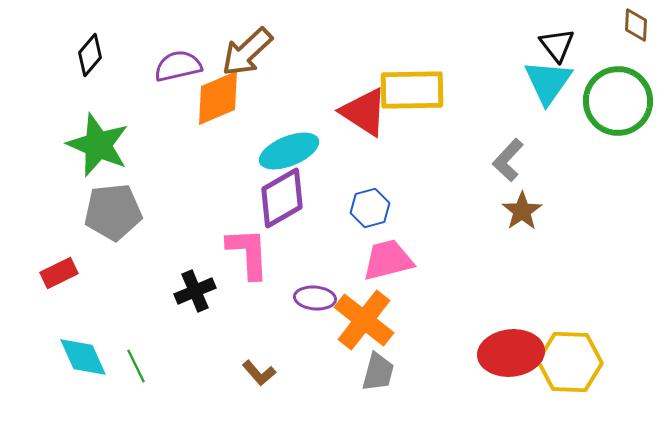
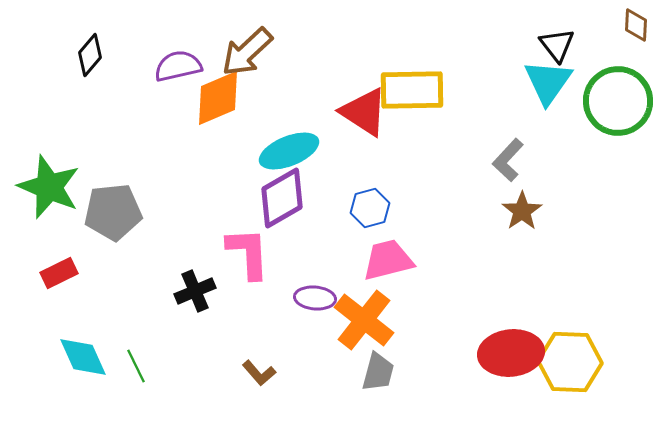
green star: moved 49 px left, 42 px down
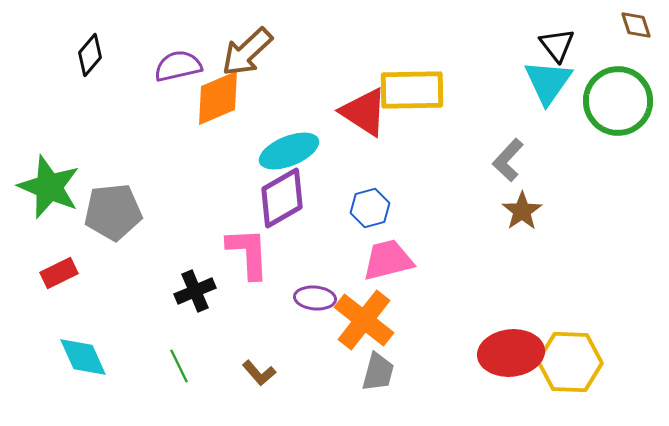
brown diamond: rotated 20 degrees counterclockwise
green line: moved 43 px right
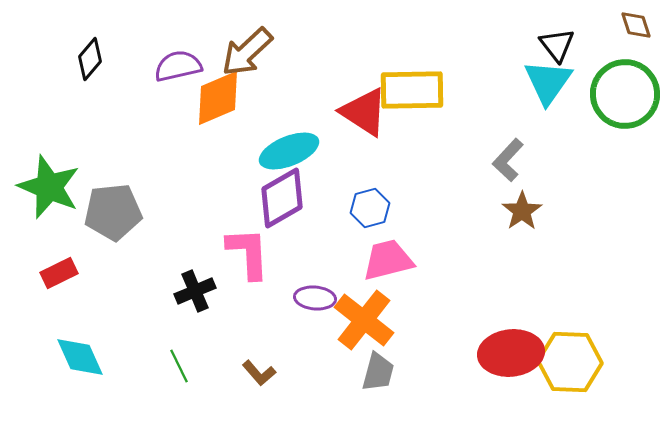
black diamond: moved 4 px down
green circle: moved 7 px right, 7 px up
cyan diamond: moved 3 px left
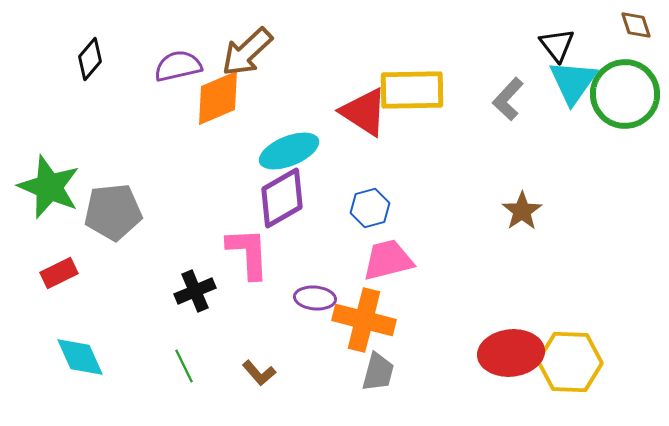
cyan triangle: moved 25 px right
gray L-shape: moved 61 px up
orange cross: rotated 24 degrees counterclockwise
green line: moved 5 px right
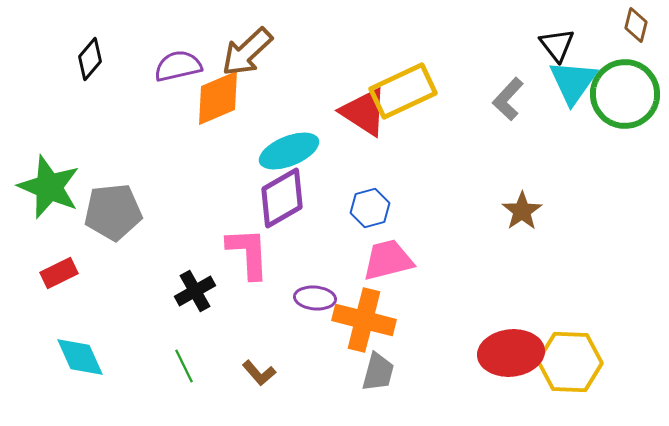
brown diamond: rotated 32 degrees clockwise
yellow rectangle: moved 9 px left, 1 px down; rotated 24 degrees counterclockwise
black cross: rotated 6 degrees counterclockwise
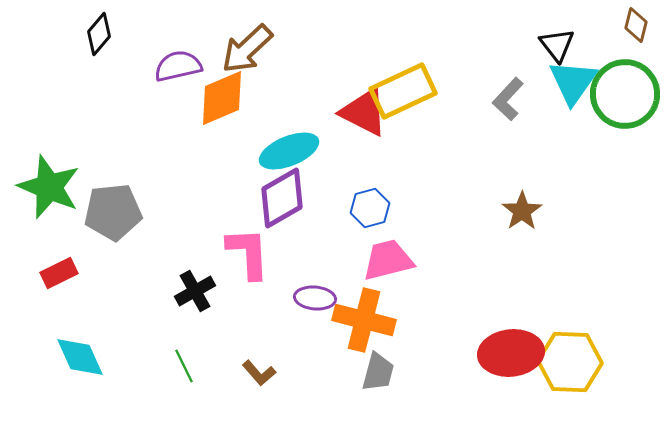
brown arrow: moved 3 px up
black diamond: moved 9 px right, 25 px up
orange diamond: moved 4 px right
red triangle: rotated 6 degrees counterclockwise
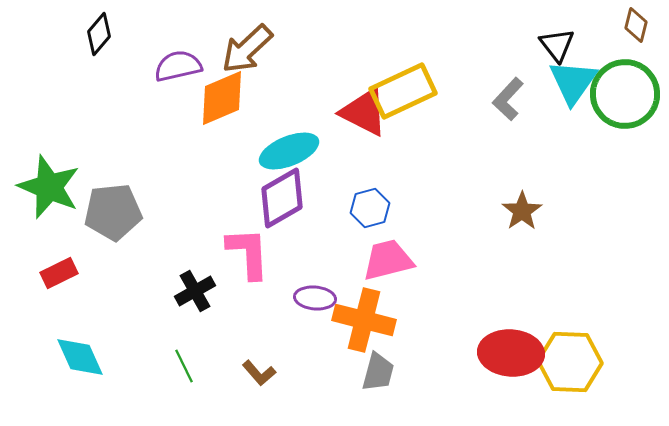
red ellipse: rotated 10 degrees clockwise
